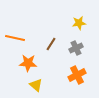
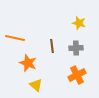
yellow star: rotated 24 degrees clockwise
brown line: moved 1 px right, 2 px down; rotated 40 degrees counterclockwise
gray cross: rotated 24 degrees clockwise
orange star: rotated 18 degrees clockwise
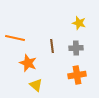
orange cross: rotated 18 degrees clockwise
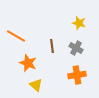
orange line: moved 1 px right, 2 px up; rotated 18 degrees clockwise
gray cross: rotated 32 degrees clockwise
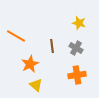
orange star: moved 2 px right, 1 px down; rotated 24 degrees clockwise
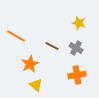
brown line: rotated 56 degrees counterclockwise
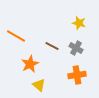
yellow triangle: moved 3 px right
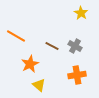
yellow star: moved 2 px right, 10 px up; rotated 16 degrees clockwise
gray cross: moved 1 px left, 2 px up
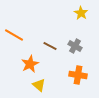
orange line: moved 2 px left, 1 px up
brown line: moved 2 px left
orange cross: moved 1 px right; rotated 18 degrees clockwise
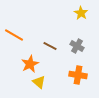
gray cross: moved 2 px right
yellow triangle: moved 3 px up
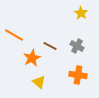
orange star: moved 2 px right, 6 px up
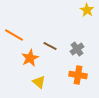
yellow star: moved 6 px right, 3 px up
gray cross: moved 3 px down; rotated 24 degrees clockwise
orange star: moved 2 px left
